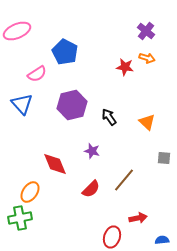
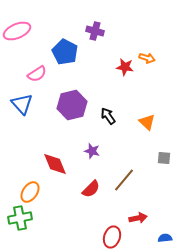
purple cross: moved 51 px left; rotated 24 degrees counterclockwise
black arrow: moved 1 px left, 1 px up
blue semicircle: moved 3 px right, 2 px up
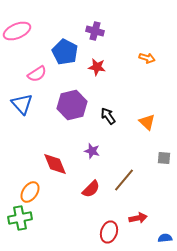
red star: moved 28 px left
red ellipse: moved 3 px left, 5 px up
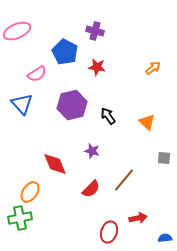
orange arrow: moved 6 px right, 10 px down; rotated 56 degrees counterclockwise
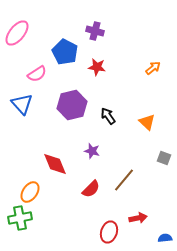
pink ellipse: moved 2 px down; rotated 28 degrees counterclockwise
gray square: rotated 16 degrees clockwise
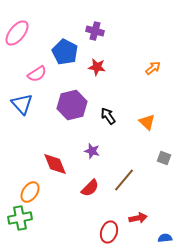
red semicircle: moved 1 px left, 1 px up
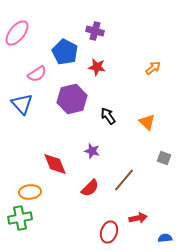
purple hexagon: moved 6 px up
orange ellipse: rotated 50 degrees clockwise
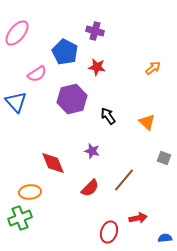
blue triangle: moved 6 px left, 2 px up
red diamond: moved 2 px left, 1 px up
green cross: rotated 10 degrees counterclockwise
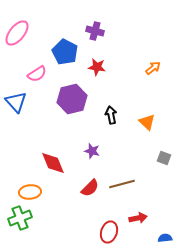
black arrow: moved 3 px right, 1 px up; rotated 24 degrees clockwise
brown line: moved 2 px left, 4 px down; rotated 35 degrees clockwise
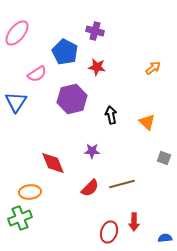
blue triangle: rotated 15 degrees clockwise
purple star: rotated 14 degrees counterclockwise
red arrow: moved 4 px left, 4 px down; rotated 102 degrees clockwise
